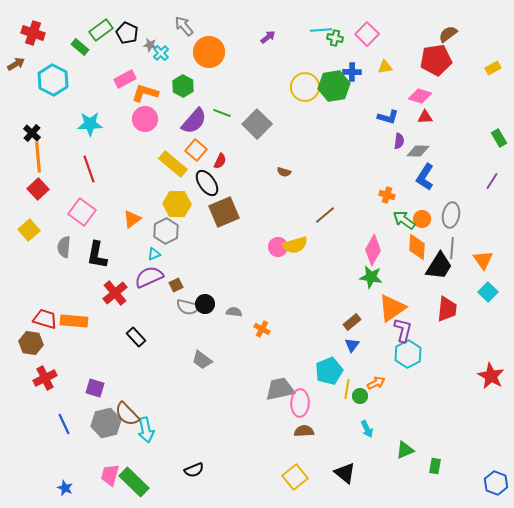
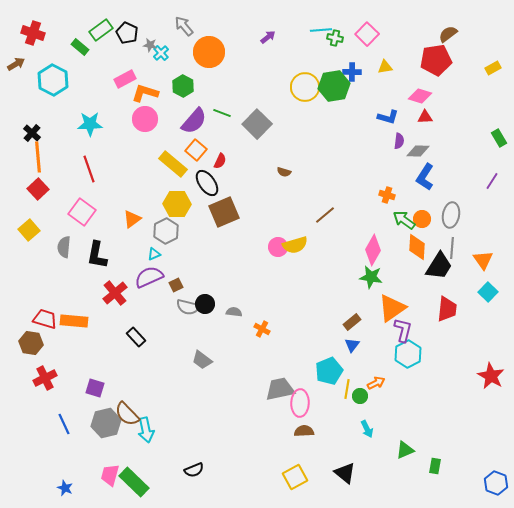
yellow square at (295, 477): rotated 10 degrees clockwise
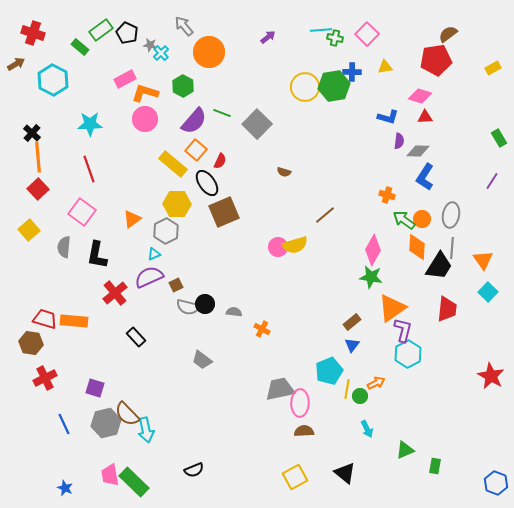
pink trapezoid at (110, 475): rotated 25 degrees counterclockwise
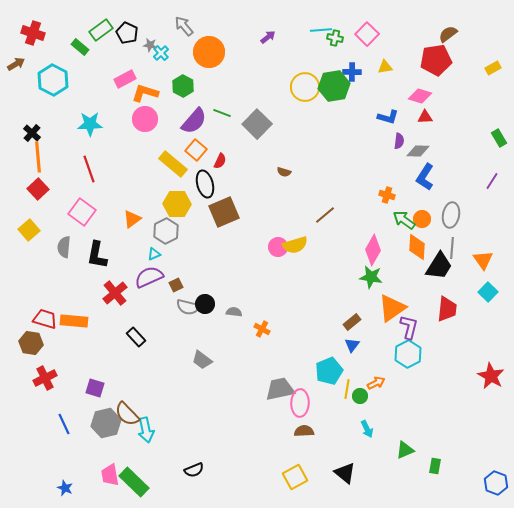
black ellipse at (207, 183): moved 2 px left, 1 px down; rotated 20 degrees clockwise
purple L-shape at (403, 330): moved 6 px right, 3 px up
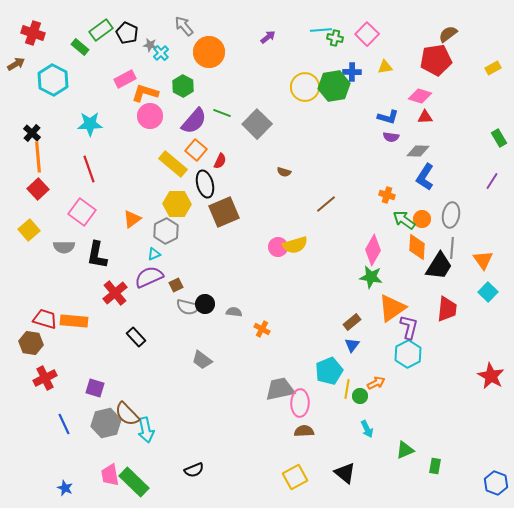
pink circle at (145, 119): moved 5 px right, 3 px up
purple semicircle at (399, 141): moved 8 px left, 4 px up; rotated 91 degrees clockwise
brown line at (325, 215): moved 1 px right, 11 px up
gray semicircle at (64, 247): rotated 95 degrees counterclockwise
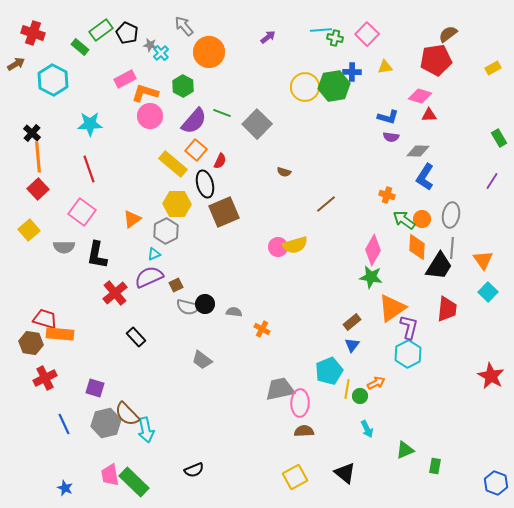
red triangle at (425, 117): moved 4 px right, 2 px up
orange rectangle at (74, 321): moved 14 px left, 13 px down
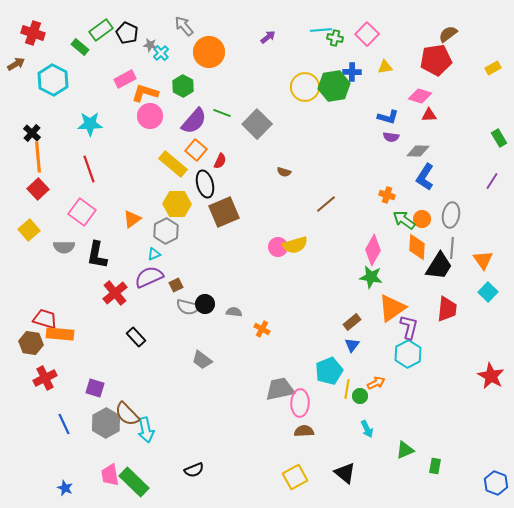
gray hexagon at (106, 423): rotated 16 degrees counterclockwise
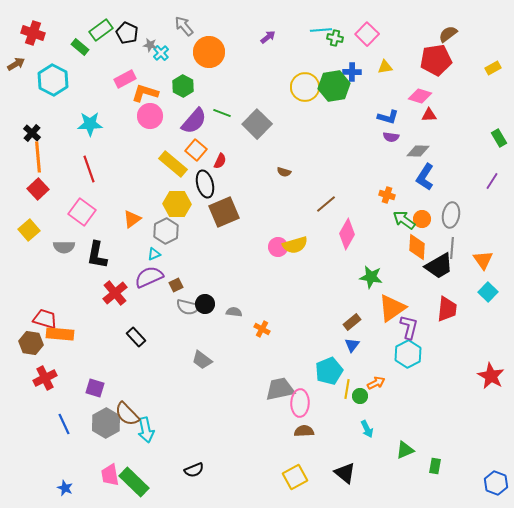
pink diamond at (373, 250): moved 26 px left, 16 px up
black trapezoid at (439, 266): rotated 28 degrees clockwise
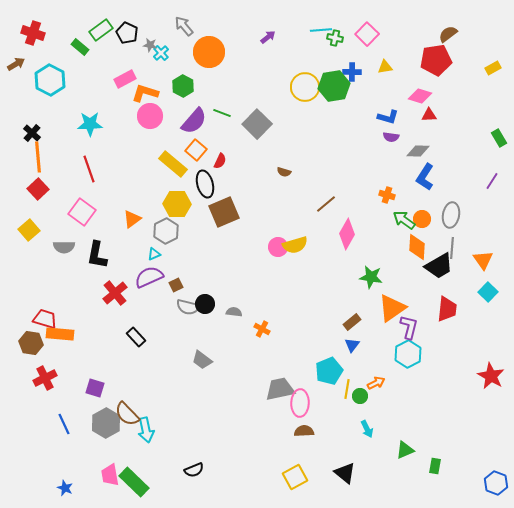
cyan hexagon at (53, 80): moved 3 px left
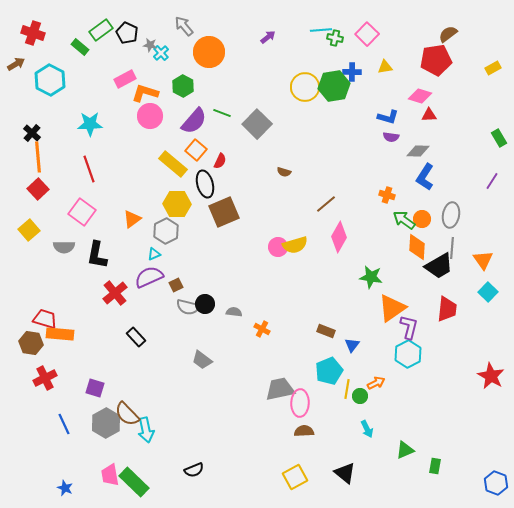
pink diamond at (347, 234): moved 8 px left, 3 px down
brown rectangle at (352, 322): moved 26 px left, 9 px down; rotated 60 degrees clockwise
